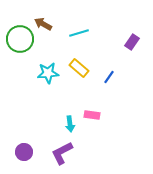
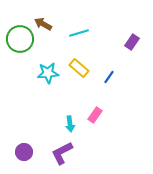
pink rectangle: moved 3 px right; rotated 63 degrees counterclockwise
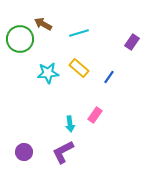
purple L-shape: moved 1 px right, 1 px up
